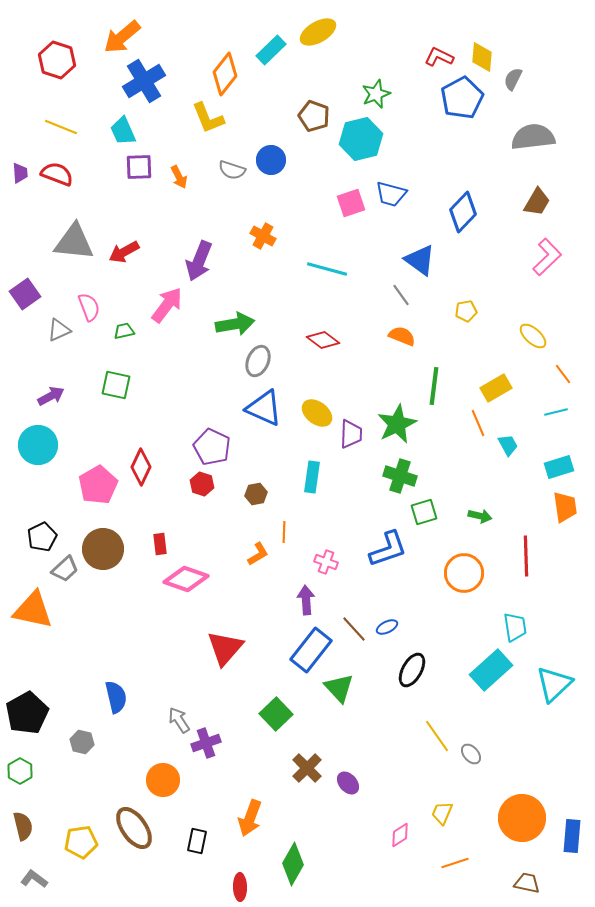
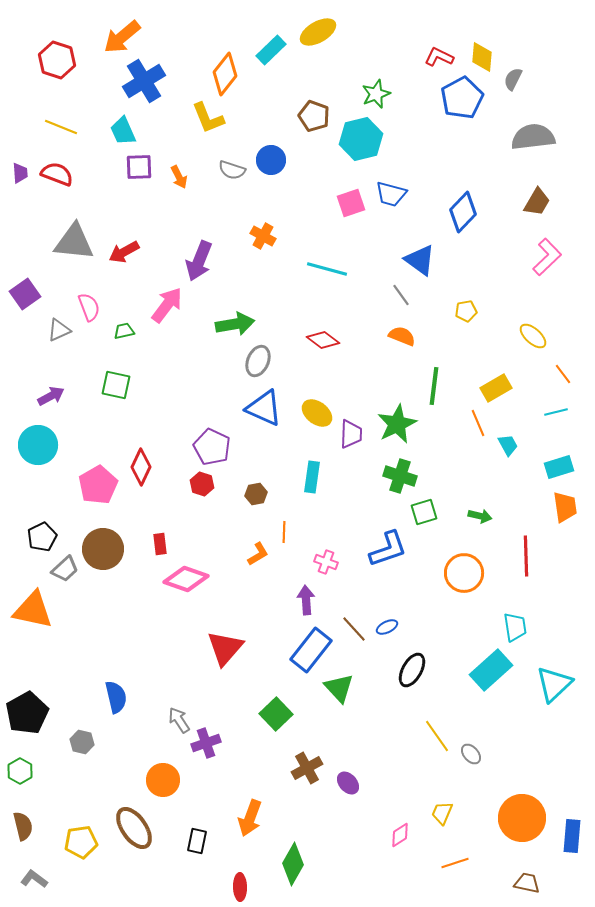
brown cross at (307, 768): rotated 16 degrees clockwise
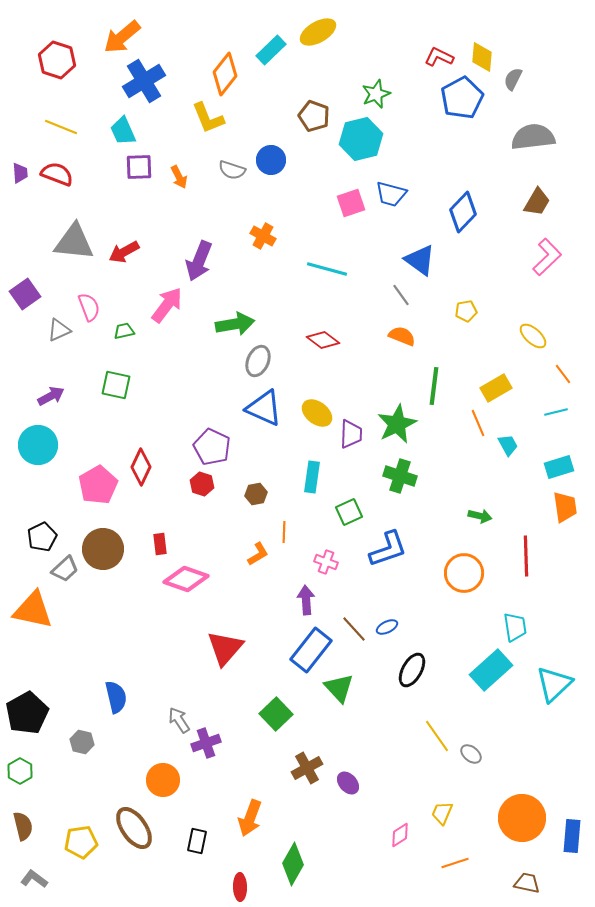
green square at (424, 512): moved 75 px left; rotated 8 degrees counterclockwise
gray ellipse at (471, 754): rotated 10 degrees counterclockwise
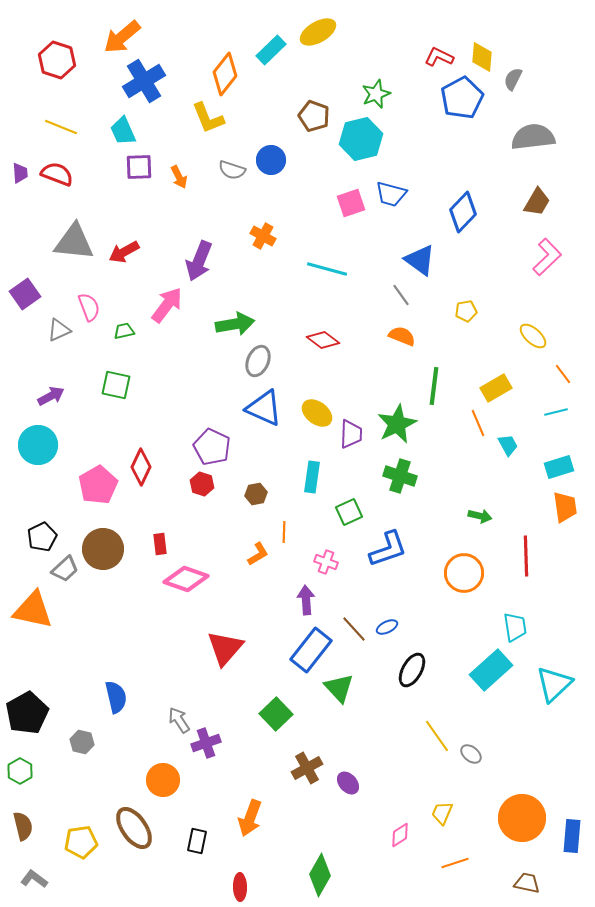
green diamond at (293, 864): moved 27 px right, 11 px down
